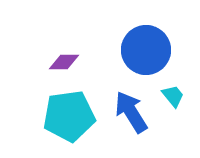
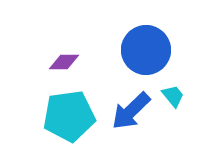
blue arrow: moved 1 px up; rotated 102 degrees counterclockwise
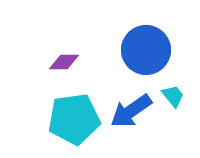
blue arrow: rotated 9 degrees clockwise
cyan pentagon: moved 5 px right, 3 px down
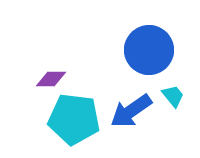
blue circle: moved 3 px right
purple diamond: moved 13 px left, 17 px down
cyan pentagon: rotated 15 degrees clockwise
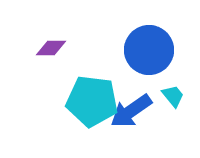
purple diamond: moved 31 px up
cyan pentagon: moved 18 px right, 18 px up
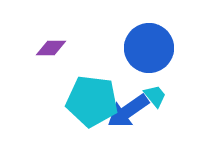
blue circle: moved 2 px up
cyan trapezoid: moved 18 px left
blue arrow: moved 3 px left
